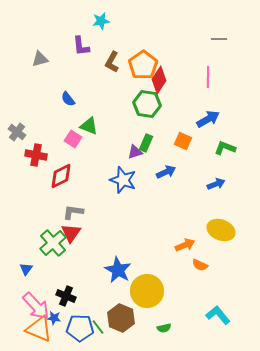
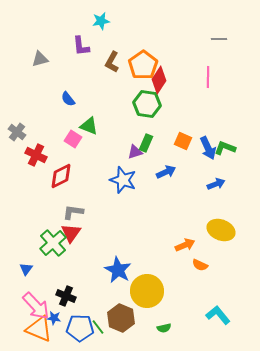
blue arrow at (208, 119): moved 29 px down; rotated 95 degrees clockwise
red cross at (36, 155): rotated 15 degrees clockwise
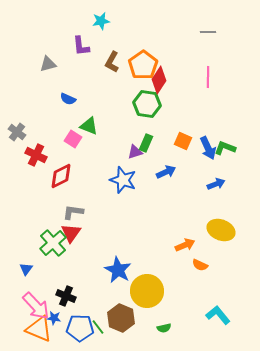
gray line at (219, 39): moved 11 px left, 7 px up
gray triangle at (40, 59): moved 8 px right, 5 px down
blue semicircle at (68, 99): rotated 28 degrees counterclockwise
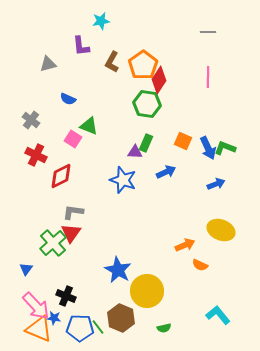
gray cross at (17, 132): moved 14 px right, 12 px up
purple triangle at (135, 152): rotated 21 degrees clockwise
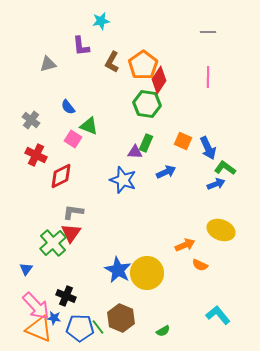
blue semicircle at (68, 99): moved 8 px down; rotated 28 degrees clockwise
green L-shape at (225, 148): moved 20 px down; rotated 15 degrees clockwise
yellow circle at (147, 291): moved 18 px up
green semicircle at (164, 328): moved 1 px left, 3 px down; rotated 16 degrees counterclockwise
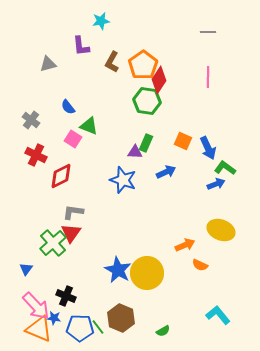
green hexagon at (147, 104): moved 3 px up
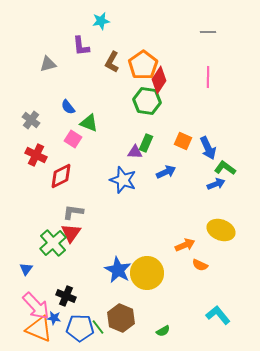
green triangle at (89, 126): moved 3 px up
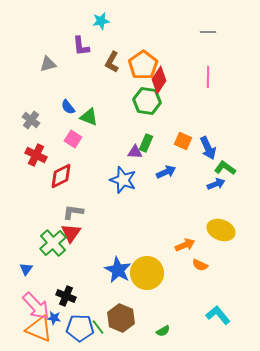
green triangle at (89, 123): moved 6 px up
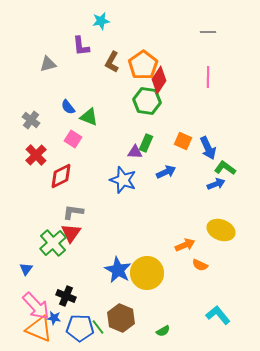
red cross at (36, 155): rotated 20 degrees clockwise
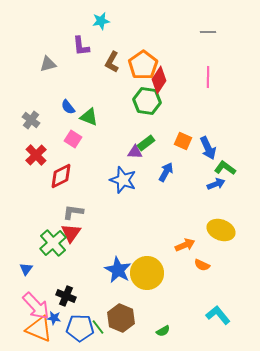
green rectangle at (146, 143): rotated 30 degrees clockwise
blue arrow at (166, 172): rotated 36 degrees counterclockwise
orange semicircle at (200, 265): moved 2 px right
